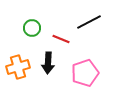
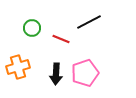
black arrow: moved 8 px right, 11 px down
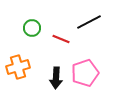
black arrow: moved 4 px down
